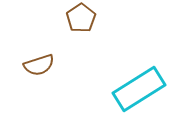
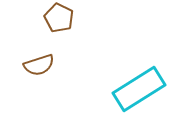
brown pentagon: moved 22 px left; rotated 12 degrees counterclockwise
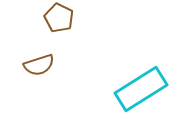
cyan rectangle: moved 2 px right
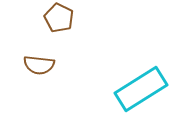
brown semicircle: rotated 24 degrees clockwise
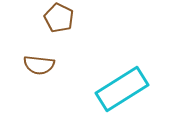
cyan rectangle: moved 19 px left
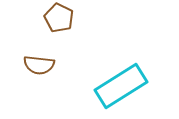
cyan rectangle: moved 1 px left, 3 px up
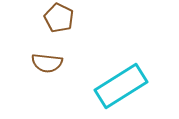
brown semicircle: moved 8 px right, 2 px up
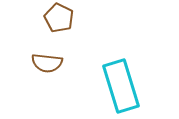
cyan rectangle: rotated 75 degrees counterclockwise
